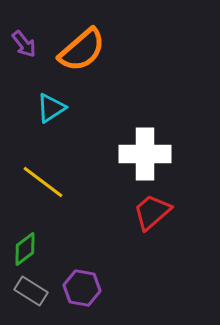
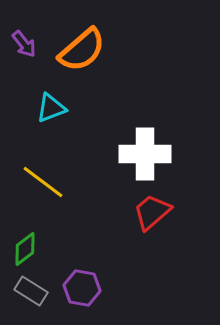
cyan triangle: rotated 12 degrees clockwise
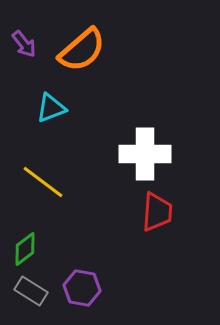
red trapezoid: moved 5 px right; rotated 135 degrees clockwise
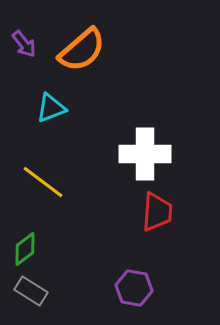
purple hexagon: moved 52 px right
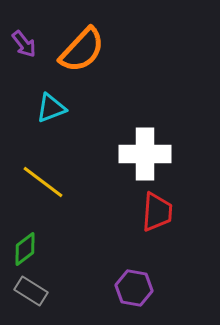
orange semicircle: rotated 6 degrees counterclockwise
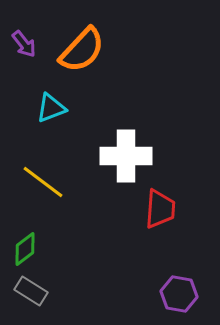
white cross: moved 19 px left, 2 px down
red trapezoid: moved 3 px right, 3 px up
purple hexagon: moved 45 px right, 6 px down
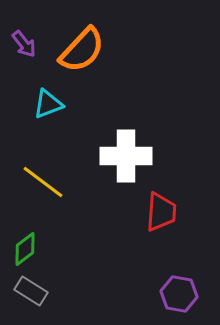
cyan triangle: moved 3 px left, 4 px up
red trapezoid: moved 1 px right, 3 px down
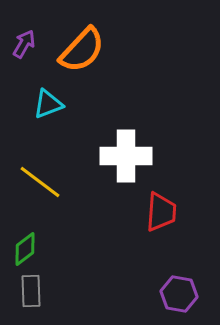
purple arrow: rotated 112 degrees counterclockwise
yellow line: moved 3 px left
gray rectangle: rotated 56 degrees clockwise
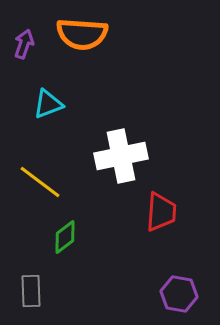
purple arrow: rotated 12 degrees counterclockwise
orange semicircle: moved 16 px up; rotated 51 degrees clockwise
white cross: moved 5 px left; rotated 12 degrees counterclockwise
green diamond: moved 40 px right, 12 px up
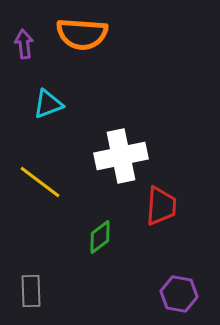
purple arrow: rotated 24 degrees counterclockwise
red trapezoid: moved 6 px up
green diamond: moved 35 px right
